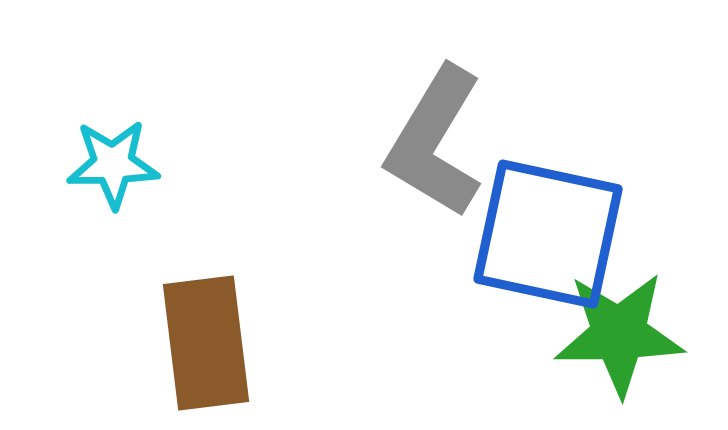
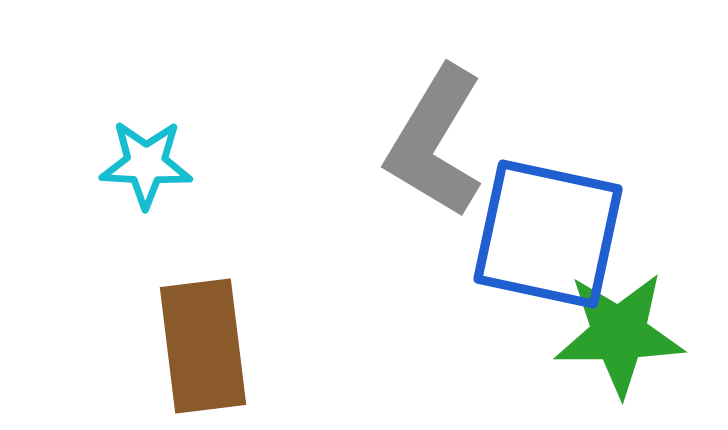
cyan star: moved 33 px right; rotated 4 degrees clockwise
brown rectangle: moved 3 px left, 3 px down
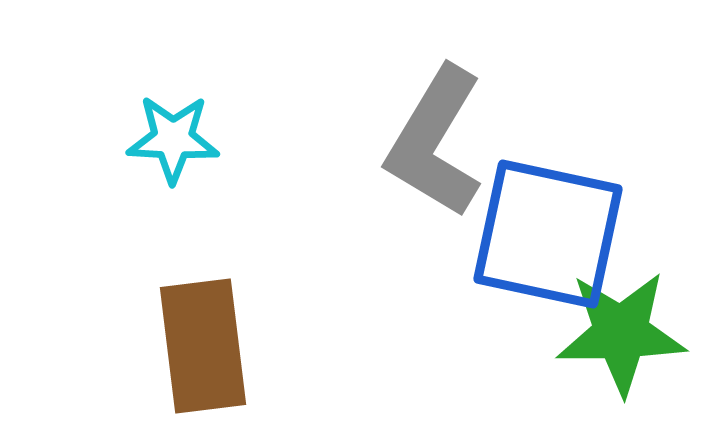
cyan star: moved 27 px right, 25 px up
green star: moved 2 px right, 1 px up
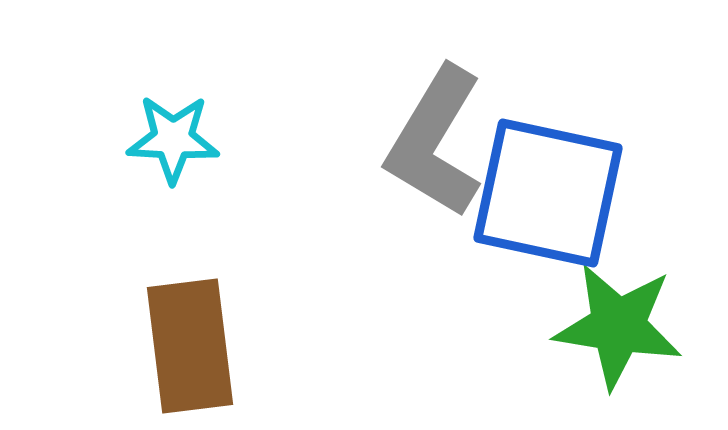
blue square: moved 41 px up
green star: moved 3 px left, 7 px up; rotated 10 degrees clockwise
brown rectangle: moved 13 px left
